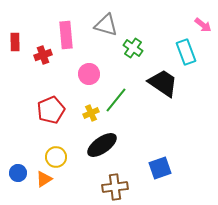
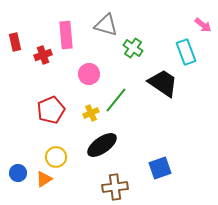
red rectangle: rotated 12 degrees counterclockwise
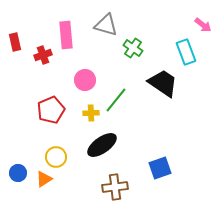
pink circle: moved 4 px left, 6 px down
yellow cross: rotated 21 degrees clockwise
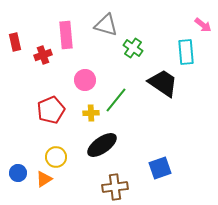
cyan rectangle: rotated 15 degrees clockwise
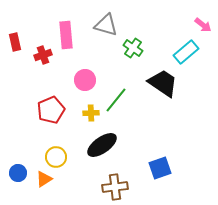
cyan rectangle: rotated 55 degrees clockwise
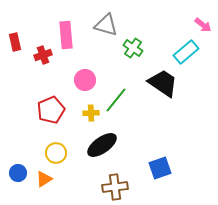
yellow circle: moved 4 px up
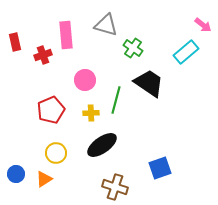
black trapezoid: moved 14 px left
green line: rotated 24 degrees counterclockwise
blue circle: moved 2 px left, 1 px down
brown cross: rotated 25 degrees clockwise
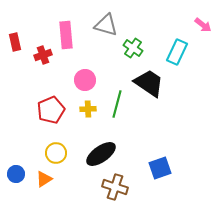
cyan rectangle: moved 9 px left; rotated 25 degrees counterclockwise
green line: moved 1 px right, 4 px down
yellow cross: moved 3 px left, 4 px up
black ellipse: moved 1 px left, 9 px down
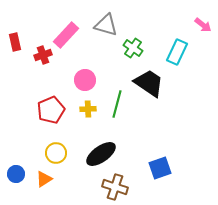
pink rectangle: rotated 48 degrees clockwise
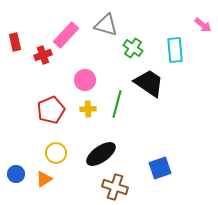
cyan rectangle: moved 2 px left, 2 px up; rotated 30 degrees counterclockwise
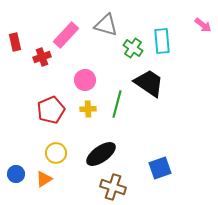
cyan rectangle: moved 13 px left, 9 px up
red cross: moved 1 px left, 2 px down
brown cross: moved 2 px left
